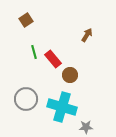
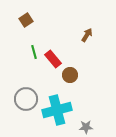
cyan cross: moved 5 px left, 3 px down; rotated 32 degrees counterclockwise
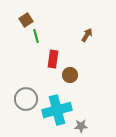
green line: moved 2 px right, 16 px up
red rectangle: rotated 48 degrees clockwise
gray star: moved 5 px left, 1 px up
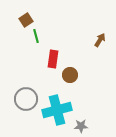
brown arrow: moved 13 px right, 5 px down
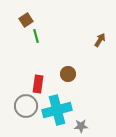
red rectangle: moved 15 px left, 25 px down
brown circle: moved 2 px left, 1 px up
gray circle: moved 7 px down
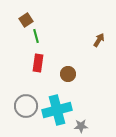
brown arrow: moved 1 px left
red rectangle: moved 21 px up
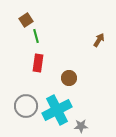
brown circle: moved 1 px right, 4 px down
cyan cross: rotated 12 degrees counterclockwise
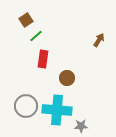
green line: rotated 64 degrees clockwise
red rectangle: moved 5 px right, 4 px up
brown circle: moved 2 px left
cyan cross: rotated 32 degrees clockwise
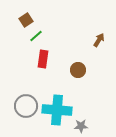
brown circle: moved 11 px right, 8 px up
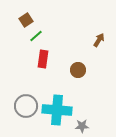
gray star: moved 1 px right
